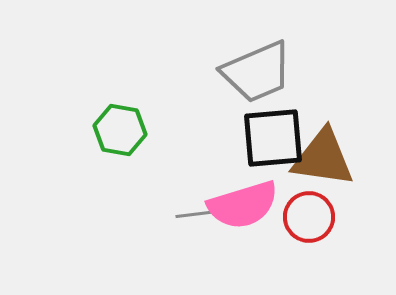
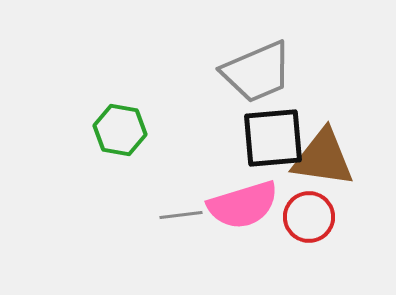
gray line: moved 16 px left, 1 px down
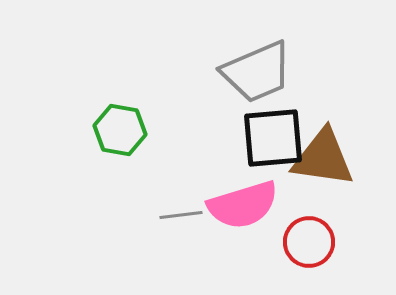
red circle: moved 25 px down
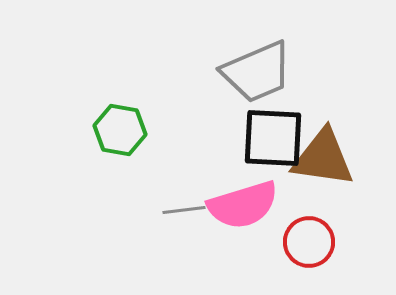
black square: rotated 8 degrees clockwise
gray line: moved 3 px right, 5 px up
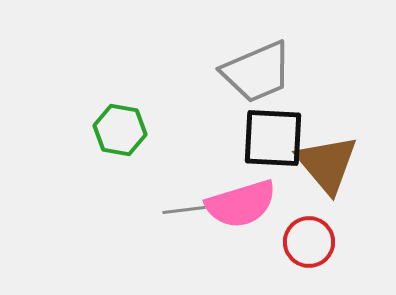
brown triangle: moved 4 px right, 6 px down; rotated 42 degrees clockwise
pink semicircle: moved 2 px left, 1 px up
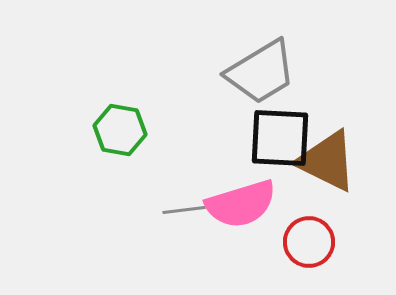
gray trapezoid: moved 4 px right; rotated 8 degrees counterclockwise
black square: moved 7 px right
brown triangle: moved 3 px up; rotated 24 degrees counterclockwise
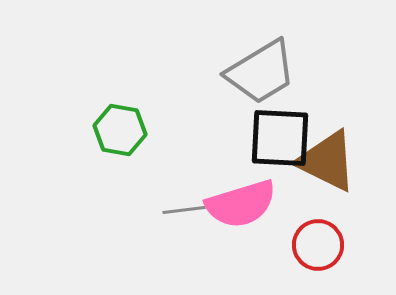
red circle: moved 9 px right, 3 px down
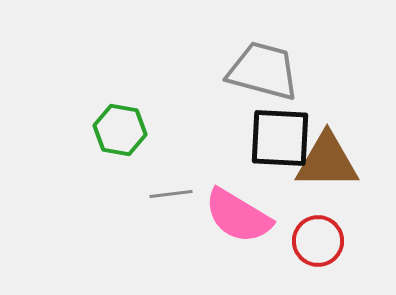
gray trapezoid: moved 2 px right, 1 px up; rotated 134 degrees counterclockwise
brown triangle: rotated 26 degrees counterclockwise
pink semicircle: moved 3 px left, 12 px down; rotated 48 degrees clockwise
gray line: moved 13 px left, 16 px up
red circle: moved 4 px up
